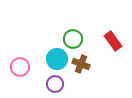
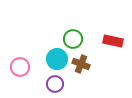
red rectangle: rotated 42 degrees counterclockwise
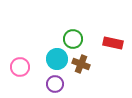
red rectangle: moved 2 px down
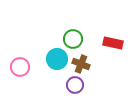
purple circle: moved 20 px right, 1 px down
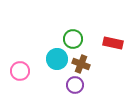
pink circle: moved 4 px down
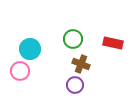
cyan circle: moved 27 px left, 10 px up
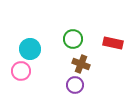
pink circle: moved 1 px right
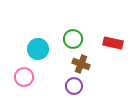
cyan circle: moved 8 px right
pink circle: moved 3 px right, 6 px down
purple circle: moved 1 px left, 1 px down
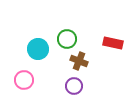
green circle: moved 6 px left
brown cross: moved 2 px left, 3 px up
pink circle: moved 3 px down
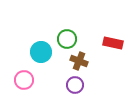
cyan circle: moved 3 px right, 3 px down
purple circle: moved 1 px right, 1 px up
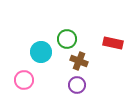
purple circle: moved 2 px right
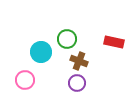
red rectangle: moved 1 px right, 1 px up
pink circle: moved 1 px right
purple circle: moved 2 px up
